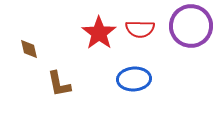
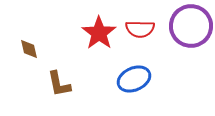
blue ellipse: rotated 20 degrees counterclockwise
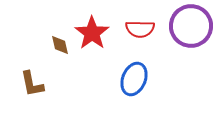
red star: moved 7 px left
brown diamond: moved 31 px right, 4 px up
blue ellipse: rotated 44 degrees counterclockwise
brown L-shape: moved 27 px left
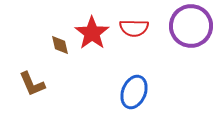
red semicircle: moved 6 px left, 1 px up
blue ellipse: moved 13 px down
brown L-shape: rotated 12 degrees counterclockwise
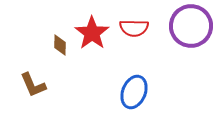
brown diamond: rotated 15 degrees clockwise
brown L-shape: moved 1 px right, 1 px down
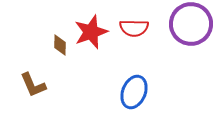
purple circle: moved 2 px up
red star: moved 1 px left, 1 px up; rotated 16 degrees clockwise
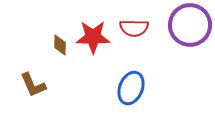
purple circle: moved 1 px left, 1 px down
red star: moved 2 px right, 5 px down; rotated 20 degrees clockwise
blue ellipse: moved 3 px left, 4 px up
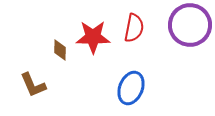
red semicircle: rotated 80 degrees counterclockwise
brown diamond: moved 5 px down
